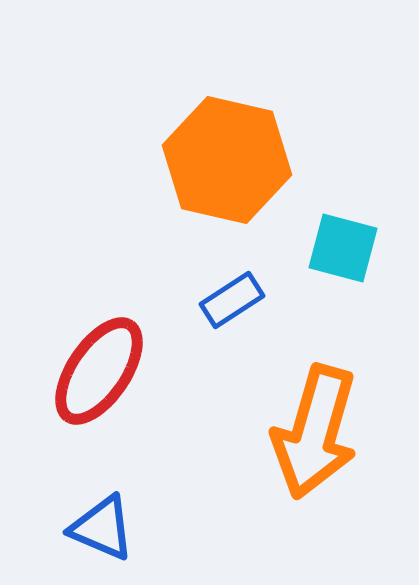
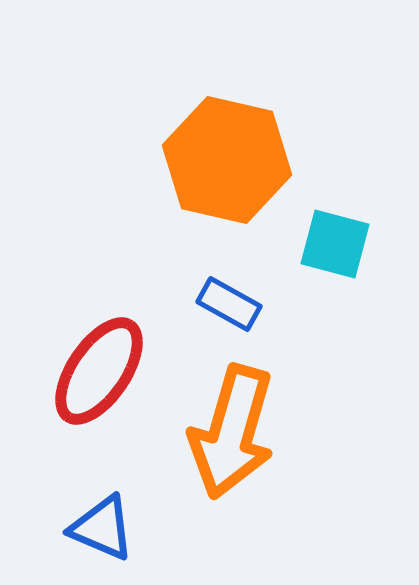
cyan square: moved 8 px left, 4 px up
blue rectangle: moved 3 px left, 4 px down; rotated 62 degrees clockwise
orange arrow: moved 83 px left
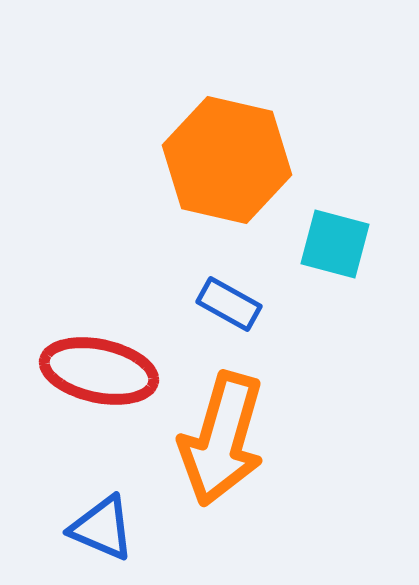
red ellipse: rotated 68 degrees clockwise
orange arrow: moved 10 px left, 7 px down
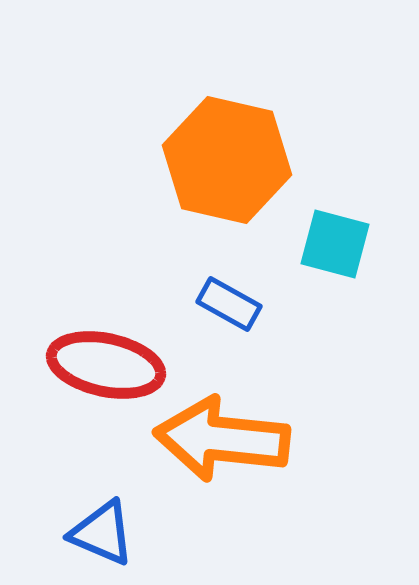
red ellipse: moved 7 px right, 6 px up
orange arrow: rotated 80 degrees clockwise
blue triangle: moved 5 px down
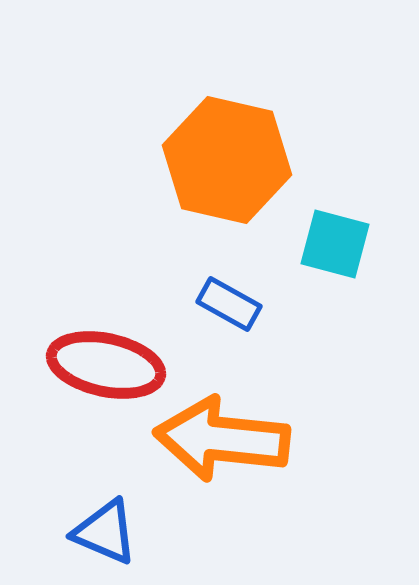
blue triangle: moved 3 px right, 1 px up
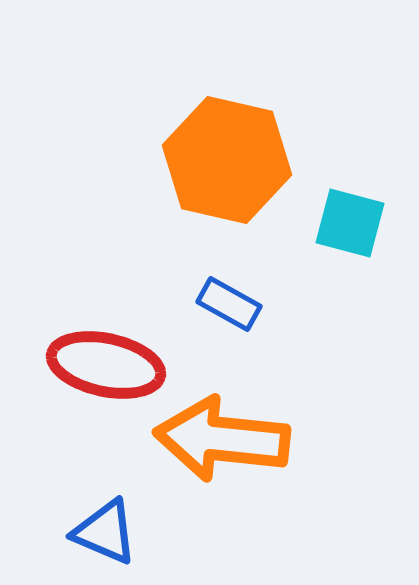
cyan square: moved 15 px right, 21 px up
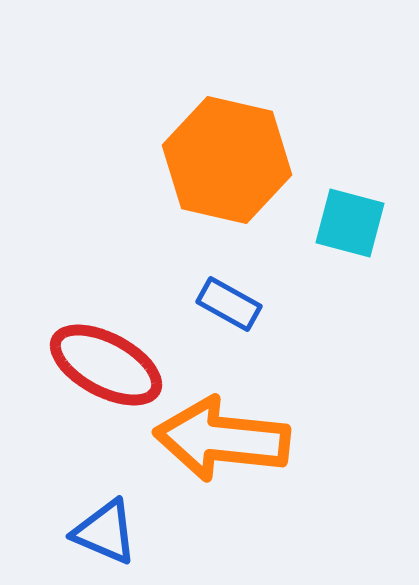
red ellipse: rotated 16 degrees clockwise
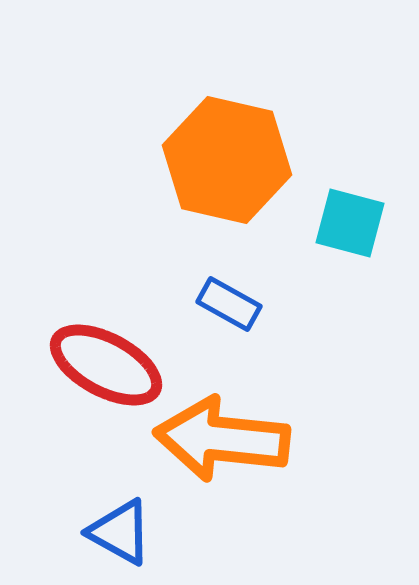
blue triangle: moved 15 px right; rotated 6 degrees clockwise
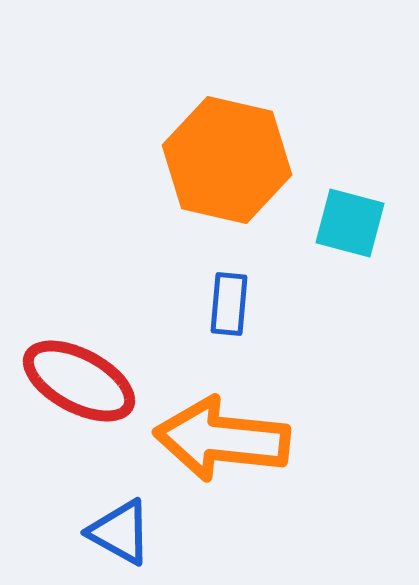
blue rectangle: rotated 66 degrees clockwise
red ellipse: moved 27 px left, 16 px down
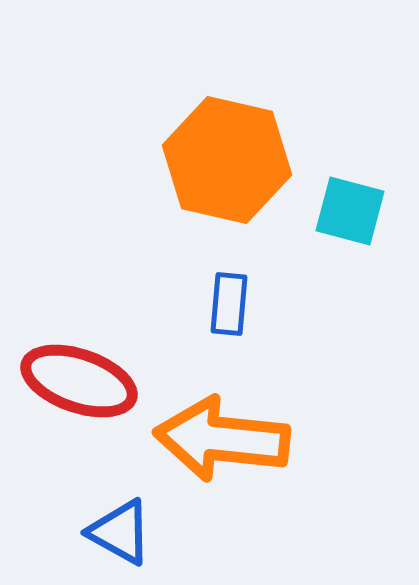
cyan square: moved 12 px up
red ellipse: rotated 9 degrees counterclockwise
